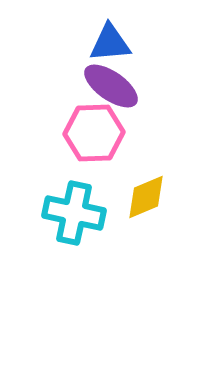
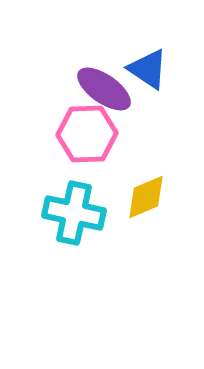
blue triangle: moved 38 px right, 26 px down; rotated 39 degrees clockwise
purple ellipse: moved 7 px left, 3 px down
pink hexagon: moved 7 px left, 1 px down
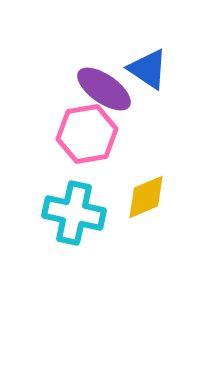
pink hexagon: rotated 8 degrees counterclockwise
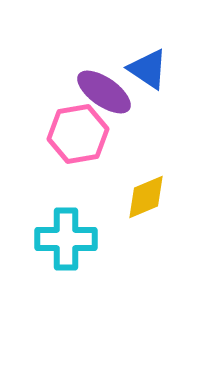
purple ellipse: moved 3 px down
pink hexagon: moved 9 px left
cyan cross: moved 8 px left, 26 px down; rotated 12 degrees counterclockwise
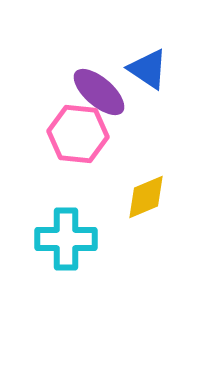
purple ellipse: moved 5 px left; rotated 6 degrees clockwise
pink hexagon: rotated 16 degrees clockwise
